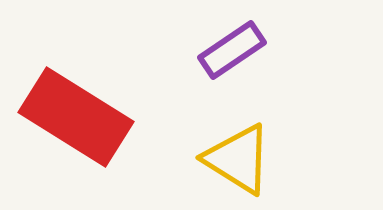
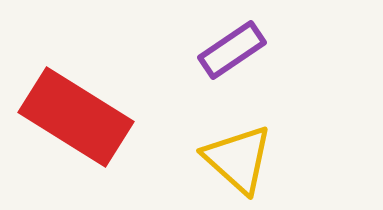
yellow triangle: rotated 10 degrees clockwise
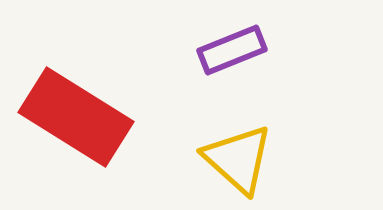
purple rectangle: rotated 12 degrees clockwise
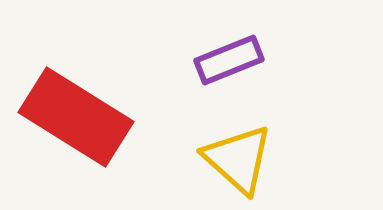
purple rectangle: moved 3 px left, 10 px down
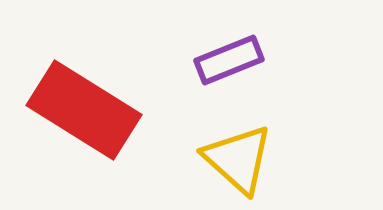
red rectangle: moved 8 px right, 7 px up
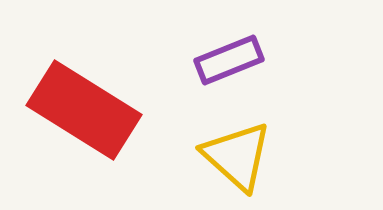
yellow triangle: moved 1 px left, 3 px up
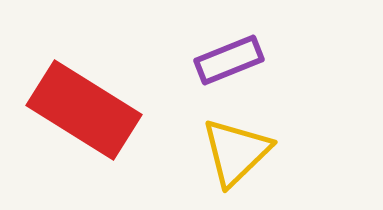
yellow triangle: moved 1 px left, 4 px up; rotated 34 degrees clockwise
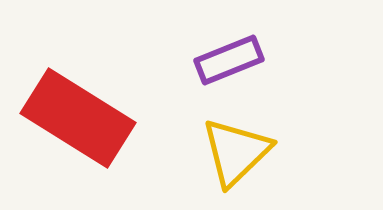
red rectangle: moved 6 px left, 8 px down
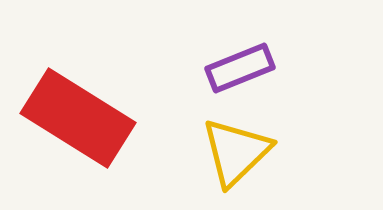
purple rectangle: moved 11 px right, 8 px down
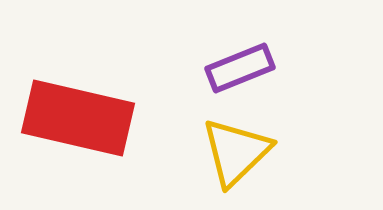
red rectangle: rotated 19 degrees counterclockwise
